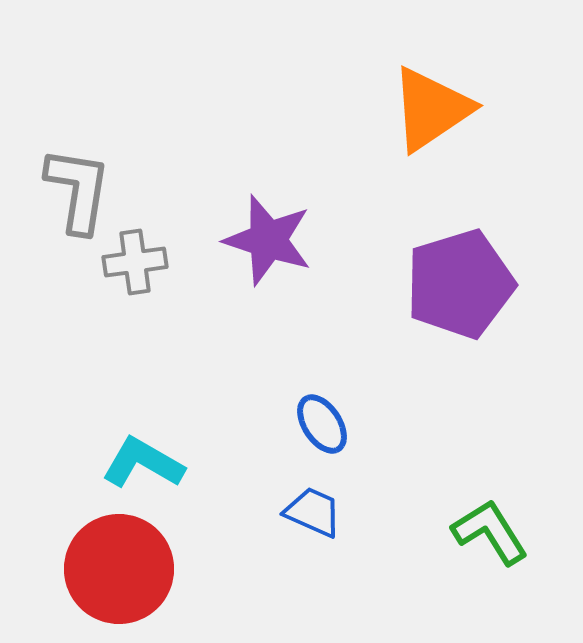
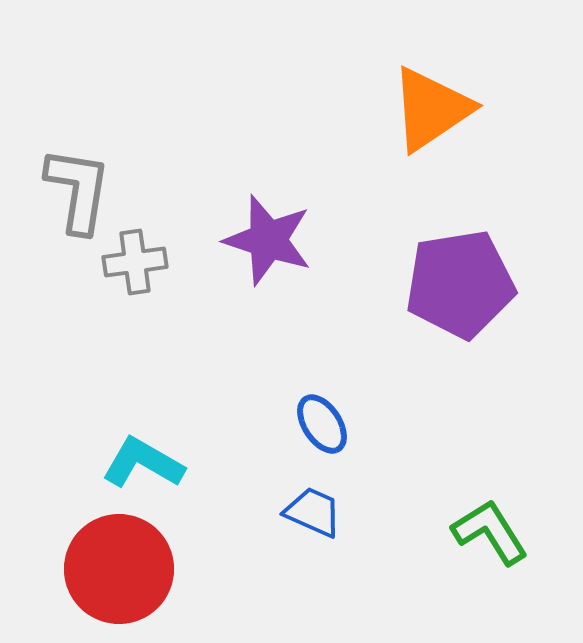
purple pentagon: rotated 8 degrees clockwise
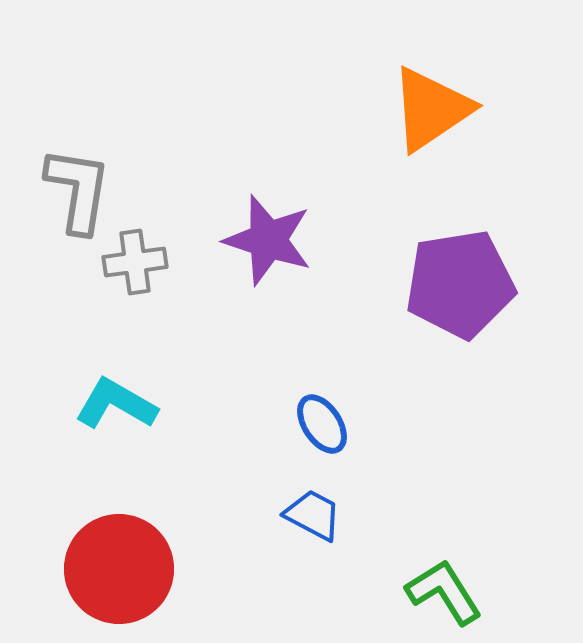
cyan L-shape: moved 27 px left, 59 px up
blue trapezoid: moved 3 px down; rotated 4 degrees clockwise
green L-shape: moved 46 px left, 60 px down
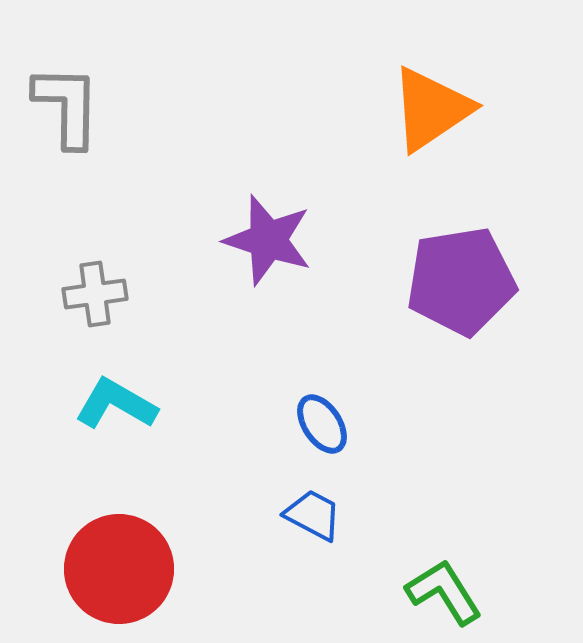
gray L-shape: moved 11 px left, 84 px up; rotated 8 degrees counterclockwise
gray cross: moved 40 px left, 32 px down
purple pentagon: moved 1 px right, 3 px up
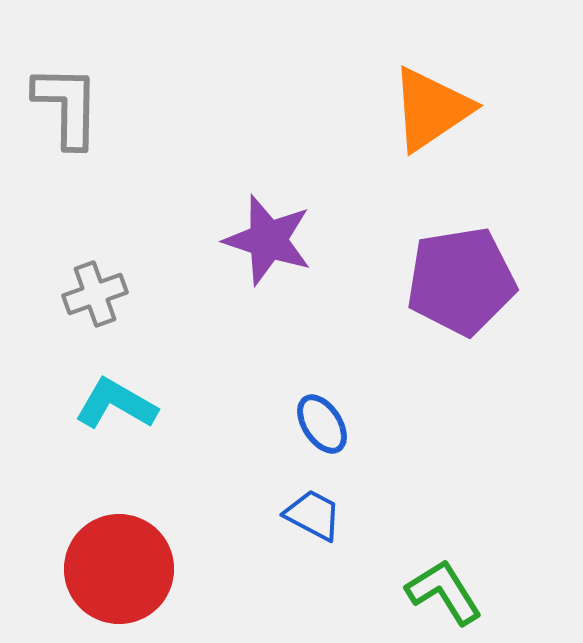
gray cross: rotated 12 degrees counterclockwise
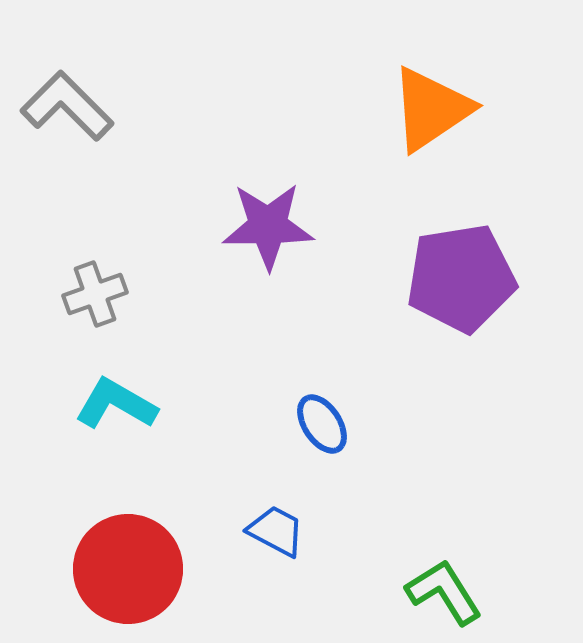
gray L-shape: rotated 46 degrees counterclockwise
purple star: moved 14 px up; rotated 18 degrees counterclockwise
purple pentagon: moved 3 px up
blue trapezoid: moved 37 px left, 16 px down
red circle: moved 9 px right
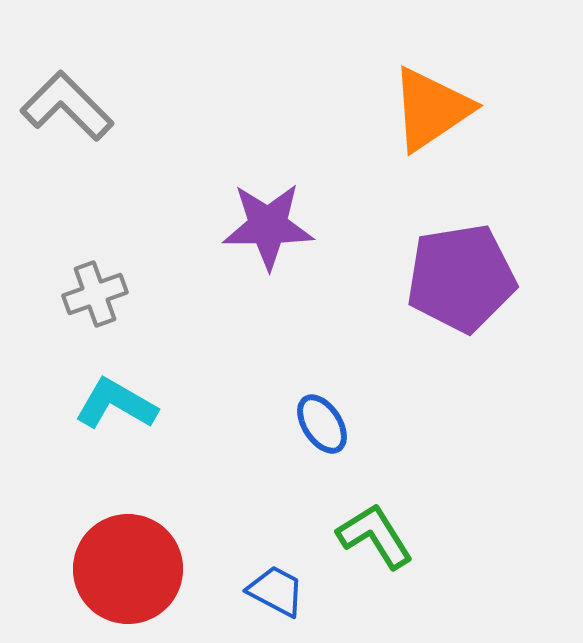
blue trapezoid: moved 60 px down
green L-shape: moved 69 px left, 56 px up
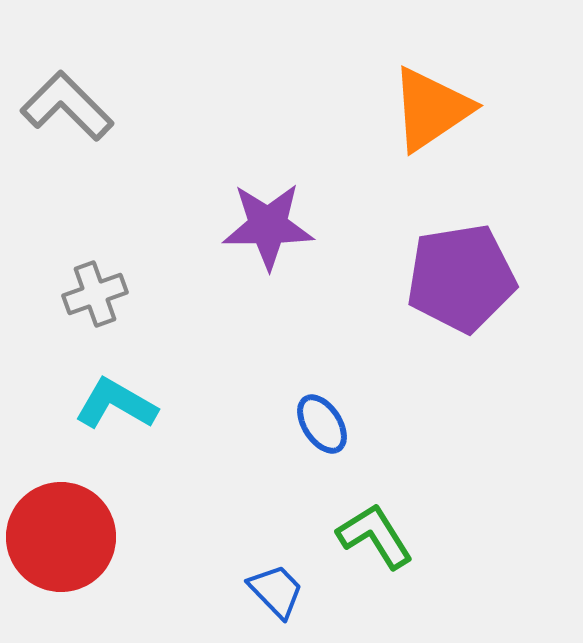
red circle: moved 67 px left, 32 px up
blue trapezoid: rotated 18 degrees clockwise
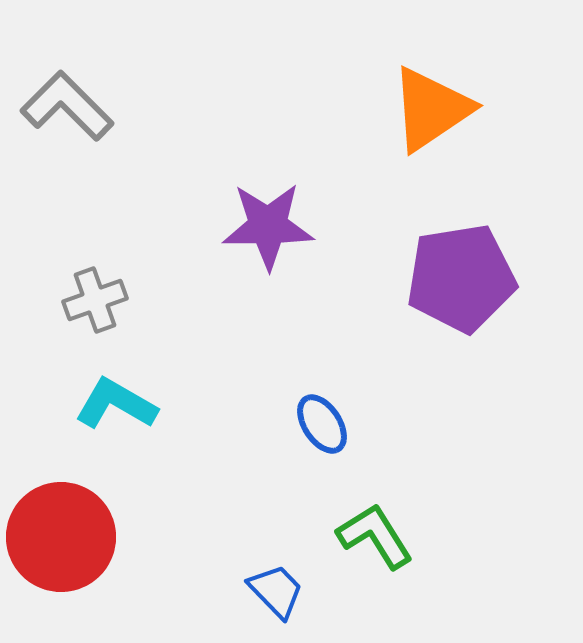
gray cross: moved 6 px down
